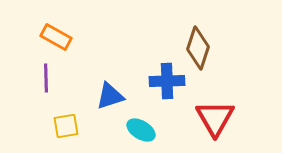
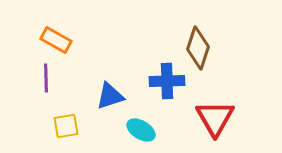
orange rectangle: moved 3 px down
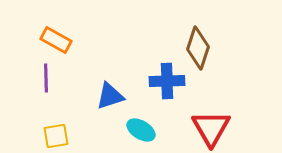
red triangle: moved 4 px left, 10 px down
yellow square: moved 10 px left, 10 px down
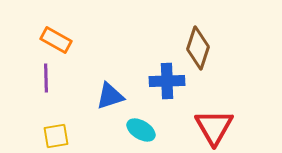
red triangle: moved 3 px right, 1 px up
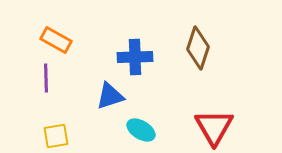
blue cross: moved 32 px left, 24 px up
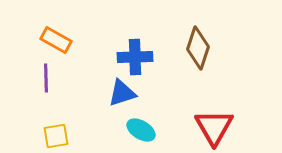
blue triangle: moved 12 px right, 3 px up
